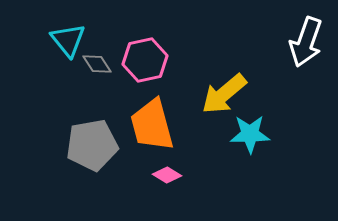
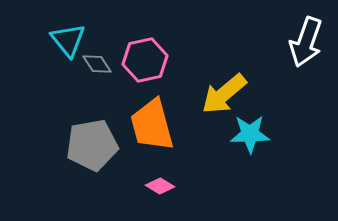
pink diamond: moved 7 px left, 11 px down
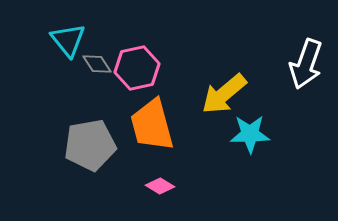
white arrow: moved 22 px down
pink hexagon: moved 8 px left, 8 px down
gray pentagon: moved 2 px left
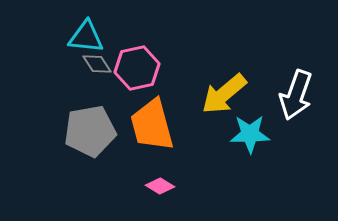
cyan triangle: moved 18 px right, 3 px up; rotated 45 degrees counterclockwise
white arrow: moved 10 px left, 31 px down
gray pentagon: moved 14 px up
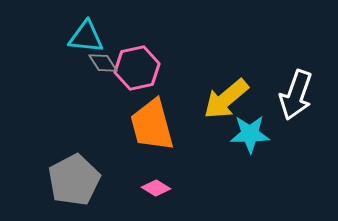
gray diamond: moved 6 px right, 1 px up
yellow arrow: moved 2 px right, 5 px down
gray pentagon: moved 16 px left, 49 px down; rotated 18 degrees counterclockwise
pink diamond: moved 4 px left, 2 px down
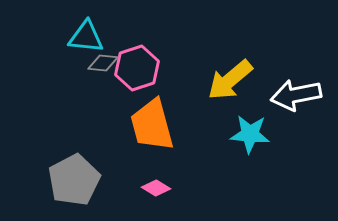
gray diamond: rotated 52 degrees counterclockwise
pink hexagon: rotated 6 degrees counterclockwise
white arrow: rotated 60 degrees clockwise
yellow arrow: moved 4 px right, 19 px up
cyan star: rotated 6 degrees clockwise
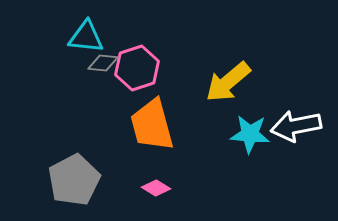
yellow arrow: moved 2 px left, 2 px down
white arrow: moved 31 px down
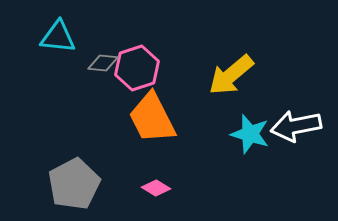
cyan triangle: moved 28 px left
yellow arrow: moved 3 px right, 7 px up
orange trapezoid: moved 7 px up; rotated 12 degrees counterclockwise
cyan star: rotated 12 degrees clockwise
gray pentagon: moved 4 px down
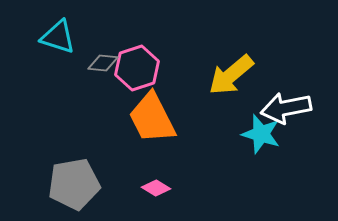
cyan triangle: rotated 12 degrees clockwise
white arrow: moved 10 px left, 18 px up
cyan star: moved 11 px right
gray pentagon: rotated 18 degrees clockwise
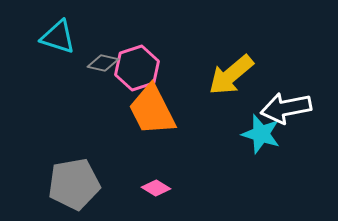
gray diamond: rotated 8 degrees clockwise
orange trapezoid: moved 8 px up
